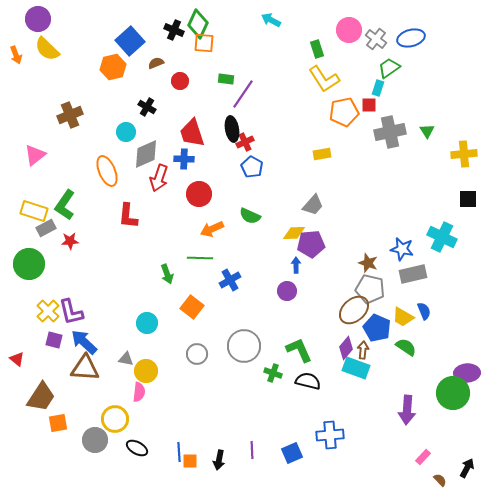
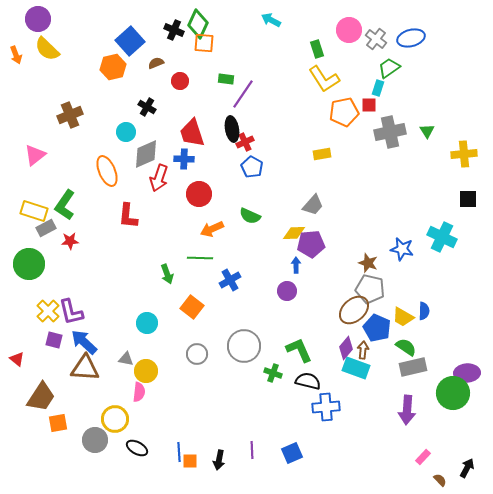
gray rectangle at (413, 274): moved 93 px down
blue semicircle at (424, 311): rotated 24 degrees clockwise
blue cross at (330, 435): moved 4 px left, 28 px up
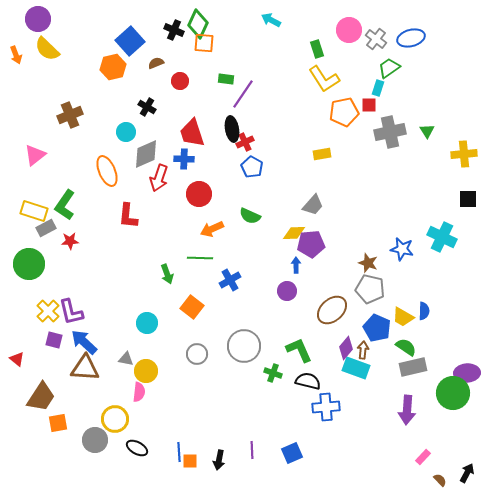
brown ellipse at (354, 310): moved 22 px left
black arrow at (467, 468): moved 5 px down
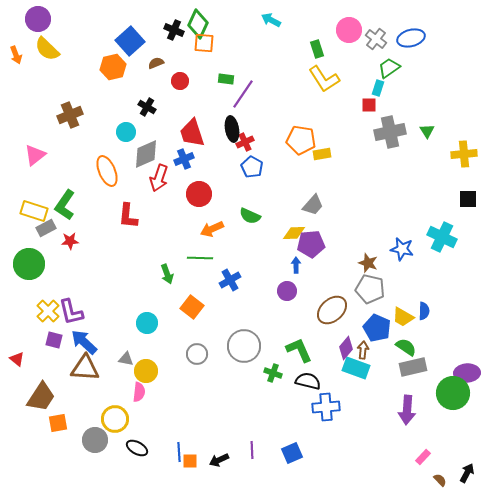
orange pentagon at (344, 112): moved 43 px left, 28 px down; rotated 20 degrees clockwise
blue cross at (184, 159): rotated 24 degrees counterclockwise
black arrow at (219, 460): rotated 54 degrees clockwise
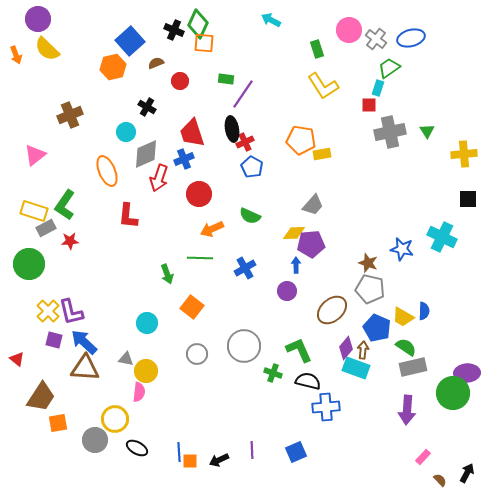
yellow L-shape at (324, 79): moved 1 px left, 7 px down
blue cross at (230, 280): moved 15 px right, 12 px up
blue square at (292, 453): moved 4 px right, 1 px up
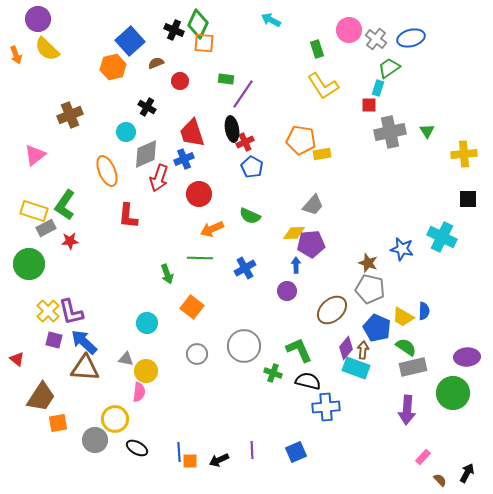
purple ellipse at (467, 373): moved 16 px up
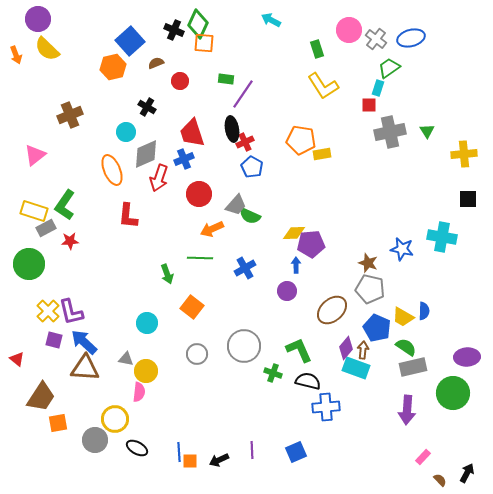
orange ellipse at (107, 171): moved 5 px right, 1 px up
gray trapezoid at (313, 205): moved 77 px left
cyan cross at (442, 237): rotated 16 degrees counterclockwise
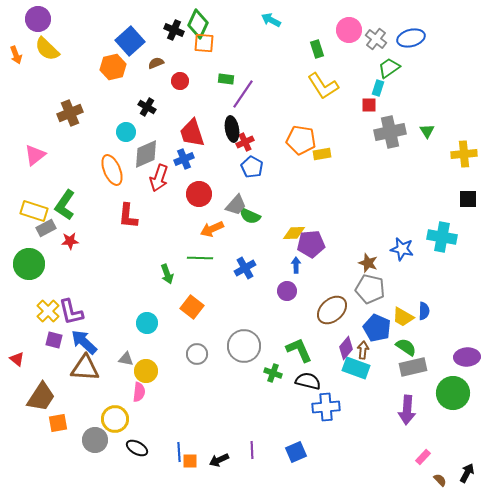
brown cross at (70, 115): moved 2 px up
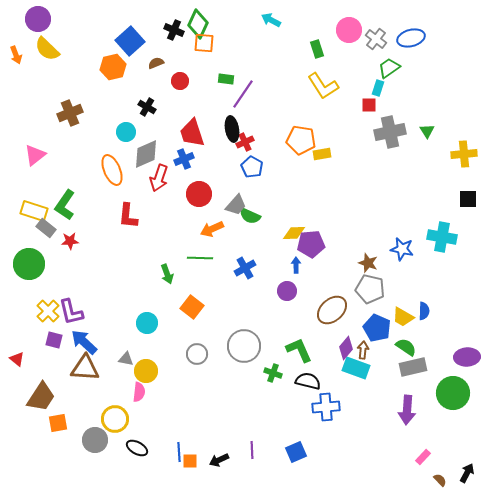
gray rectangle at (46, 228): rotated 66 degrees clockwise
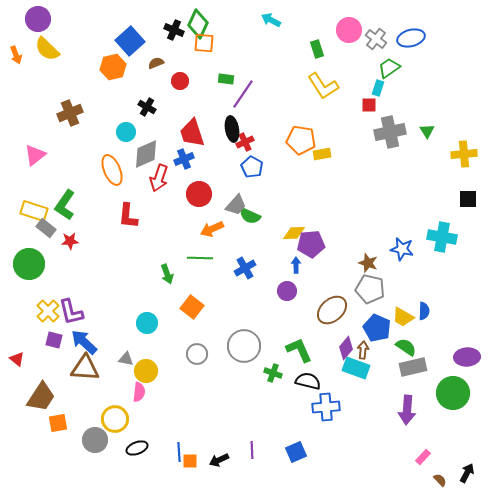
black ellipse at (137, 448): rotated 50 degrees counterclockwise
